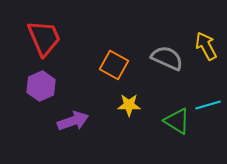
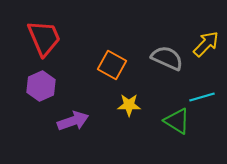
yellow arrow: moved 2 px up; rotated 72 degrees clockwise
orange square: moved 2 px left
cyan line: moved 6 px left, 8 px up
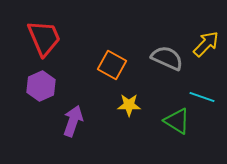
cyan line: rotated 35 degrees clockwise
purple arrow: rotated 52 degrees counterclockwise
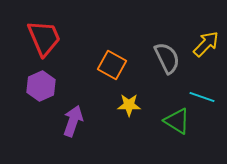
gray semicircle: rotated 40 degrees clockwise
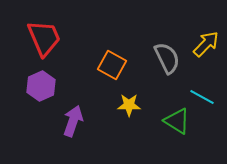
cyan line: rotated 10 degrees clockwise
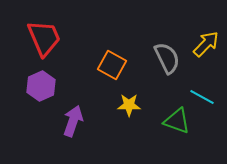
green triangle: rotated 12 degrees counterclockwise
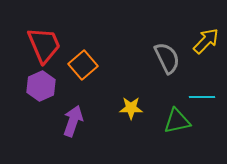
red trapezoid: moved 7 px down
yellow arrow: moved 3 px up
orange square: moved 29 px left; rotated 20 degrees clockwise
cyan line: rotated 30 degrees counterclockwise
yellow star: moved 2 px right, 3 px down
green triangle: rotated 32 degrees counterclockwise
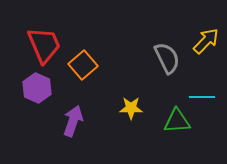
purple hexagon: moved 4 px left, 2 px down; rotated 12 degrees counterclockwise
green triangle: rotated 8 degrees clockwise
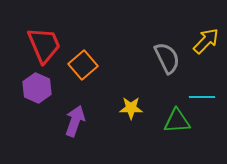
purple arrow: moved 2 px right
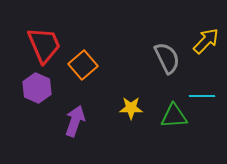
cyan line: moved 1 px up
green triangle: moved 3 px left, 5 px up
